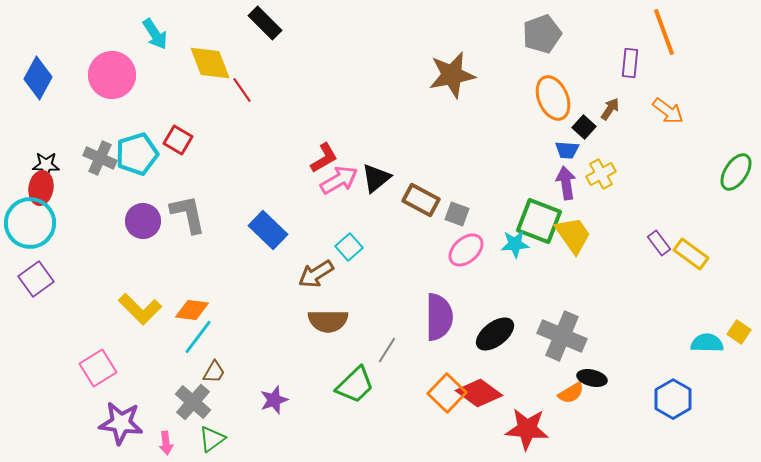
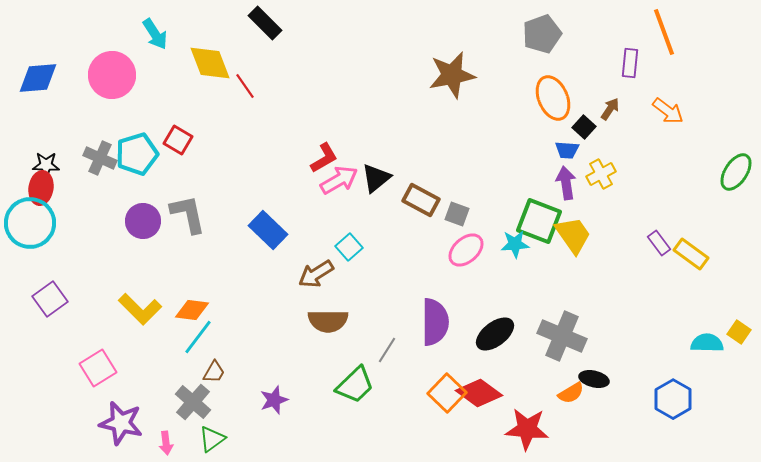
blue diamond at (38, 78): rotated 57 degrees clockwise
red line at (242, 90): moved 3 px right, 4 px up
purple square at (36, 279): moved 14 px right, 20 px down
purple semicircle at (439, 317): moved 4 px left, 5 px down
black ellipse at (592, 378): moved 2 px right, 1 px down
purple star at (121, 423): rotated 6 degrees clockwise
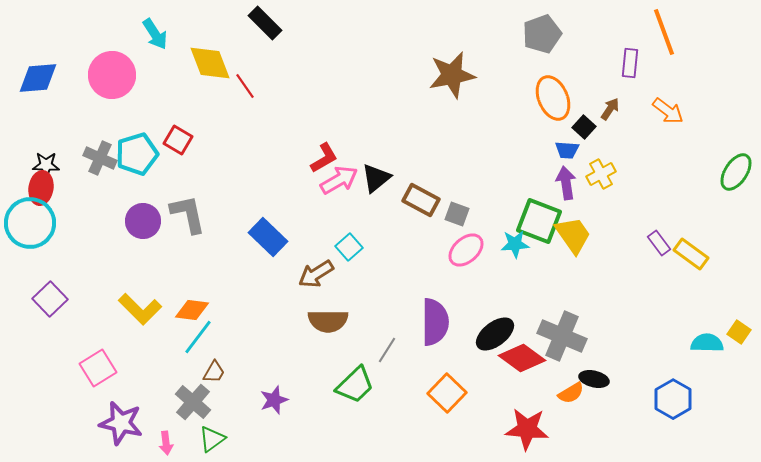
blue rectangle at (268, 230): moved 7 px down
purple square at (50, 299): rotated 8 degrees counterclockwise
red diamond at (479, 393): moved 43 px right, 35 px up
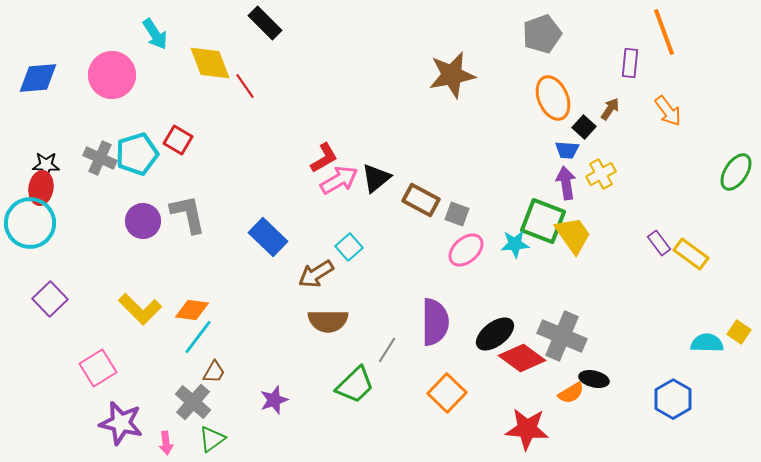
orange arrow at (668, 111): rotated 16 degrees clockwise
green square at (539, 221): moved 4 px right
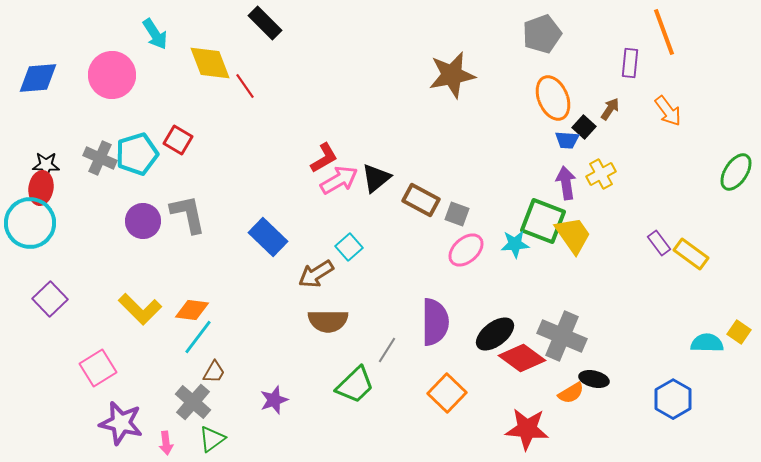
blue trapezoid at (567, 150): moved 10 px up
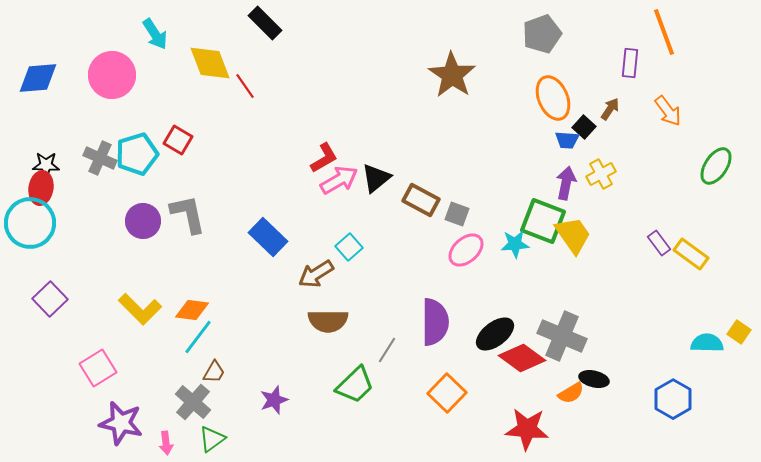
brown star at (452, 75): rotated 27 degrees counterclockwise
green ellipse at (736, 172): moved 20 px left, 6 px up
purple arrow at (566, 183): rotated 20 degrees clockwise
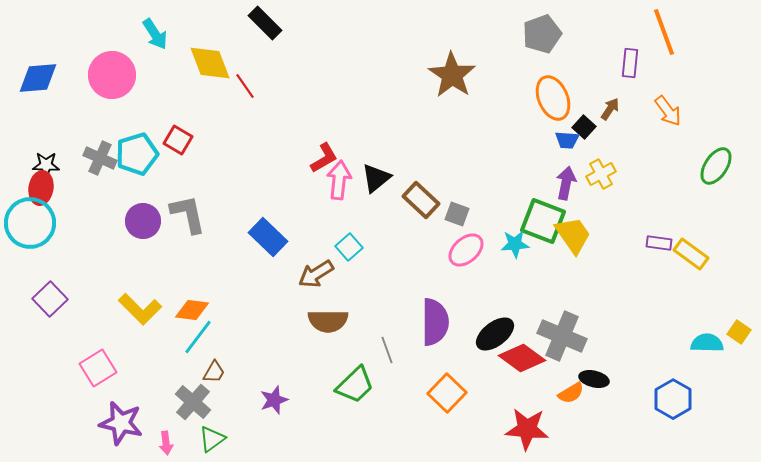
pink arrow at (339, 180): rotated 54 degrees counterclockwise
brown rectangle at (421, 200): rotated 15 degrees clockwise
purple rectangle at (659, 243): rotated 45 degrees counterclockwise
gray line at (387, 350): rotated 52 degrees counterclockwise
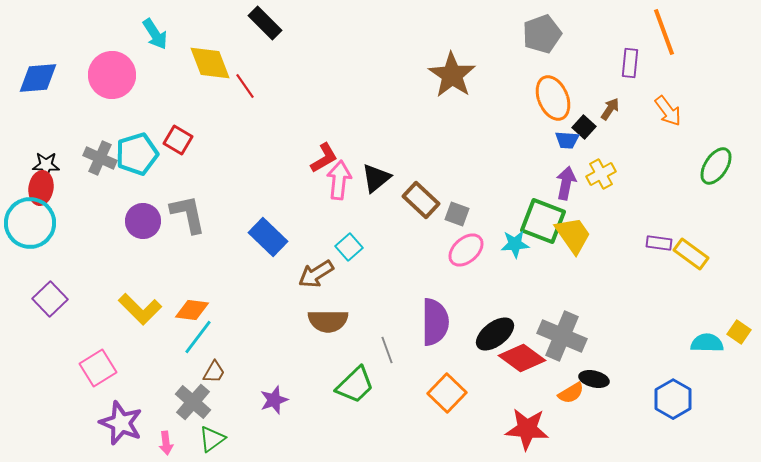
purple star at (121, 423): rotated 9 degrees clockwise
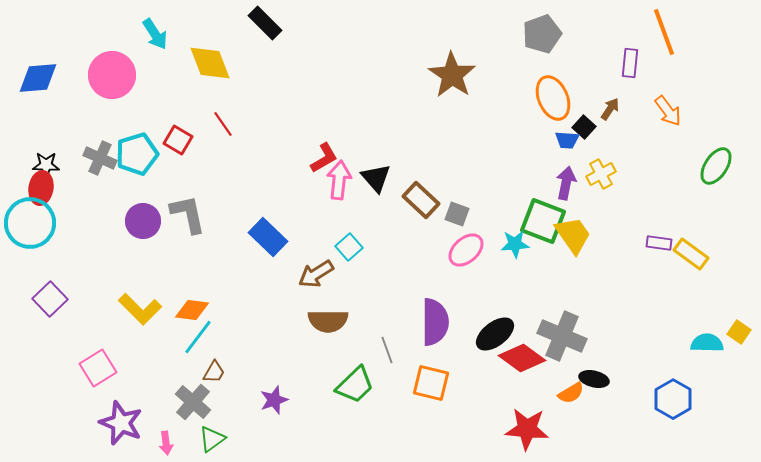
red line at (245, 86): moved 22 px left, 38 px down
black triangle at (376, 178): rotated 32 degrees counterclockwise
orange square at (447, 393): moved 16 px left, 10 px up; rotated 30 degrees counterclockwise
